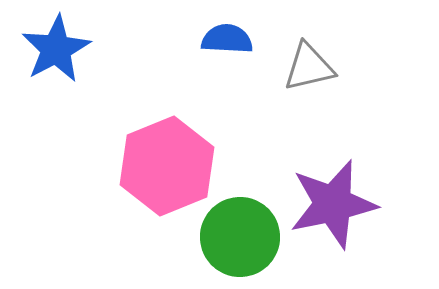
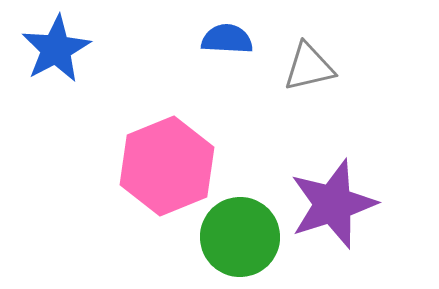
purple star: rotated 6 degrees counterclockwise
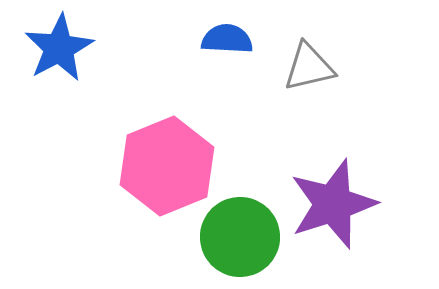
blue star: moved 3 px right, 1 px up
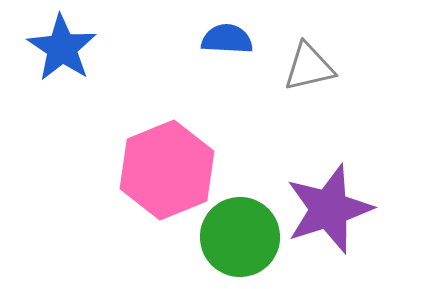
blue star: moved 3 px right; rotated 10 degrees counterclockwise
pink hexagon: moved 4 px down
purple star: moved 4 px left, 5 px down
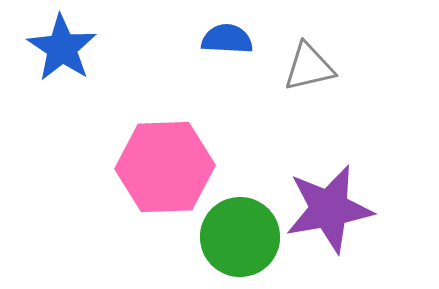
pink hexagon: moved 2 px left, 3 px up; rotated 20 degrees clockwise
purple star: rotated 8 degrees clockwise
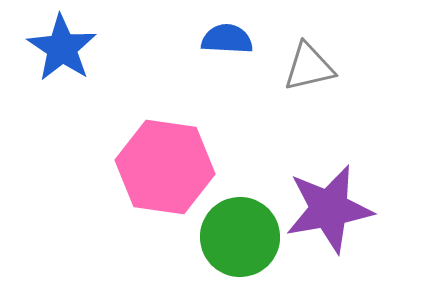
pink hexagon: rotated 10 degrees clockwise
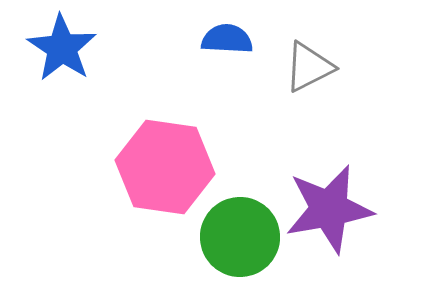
gray triangle: rotated 14 degrees counterclockwise
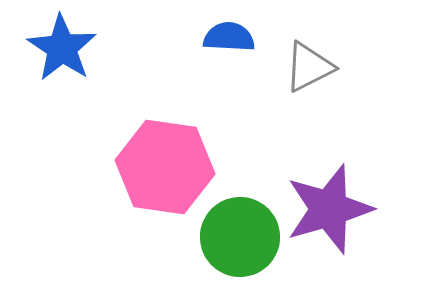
blue semicircle: moved 2 px right, 2 px up
purple star: rotated 6 degrees counterclockwise
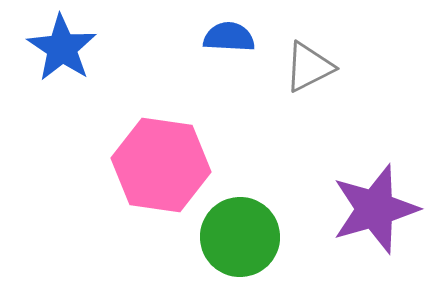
pink hexagon: moved 4 px left, 2 px up
purple star: moved 46 px right
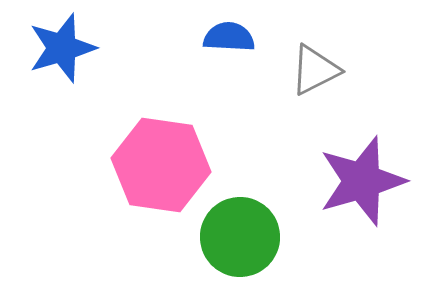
blue star: rotated 22 degrees clockwise
gray triangle: moved 6 px right, 3 px down
purple star: moved 13 px left, 28 px up
